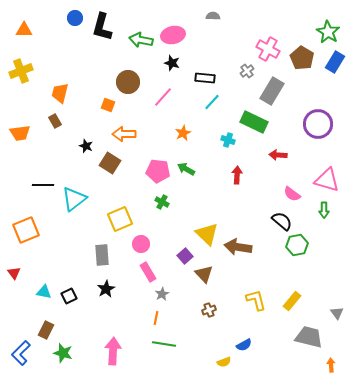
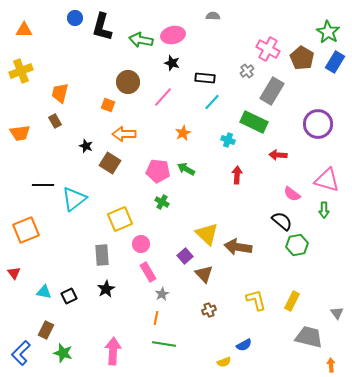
yellow rectangle at (292, 301): rotated 12 degrees counterclockwise
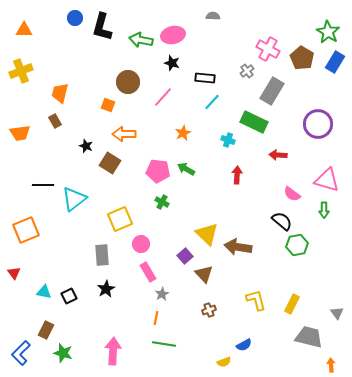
yellow rectangle at (292, 301): moved 3 px down
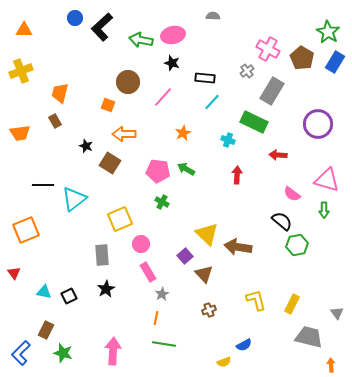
black L-shape at (102, 27): rotated 32 degrees clockwise
